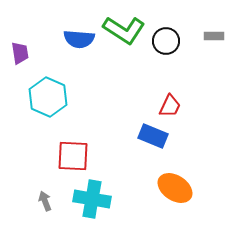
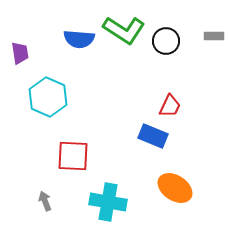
cyan cross: moved 16 px right, 3 px down
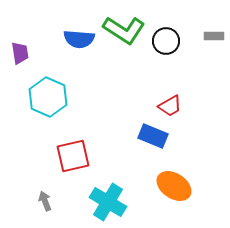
red trapezoid: rotated 35 degrees clockwise
red square: rotated 16 degrees counterclockwise
orange ellipse: moved 1 px left, 2 px up
cyan cross: rotated 21 degrees clockwise
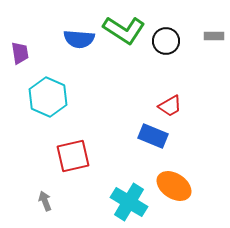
cyan cross: moved 21 px right
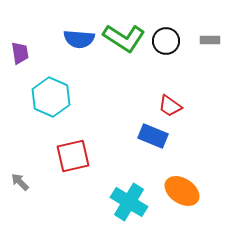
green L-shape: moved 8 px down
gray rectangle: moved 4 px left, 4 px down
cyan hexagon: moved 3 px right
red trapezoid: rotated 65 degrees clockwise
orange ellipse: moved 8 px right, 5 px down
gray arrow: moved 25 px left, 19 px up; rotated 24 degrees counterclockwise
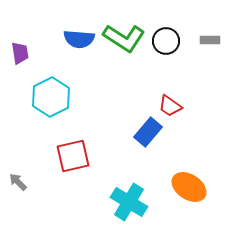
cyan hexagon: rotated 9 degrees clockwise
blue rectangle: moved 5 px left, 4 px up; rotated 72 degrees counterclockwise
gray arrow: moved 2 px left
orange ellipse: moved 7 px right, 4 px up
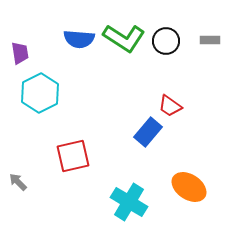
cyan hexagon: moved 11 px left, 4 px up
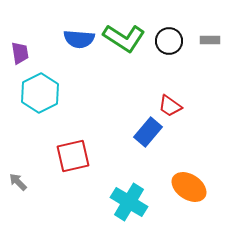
black circle: moved 3 px right
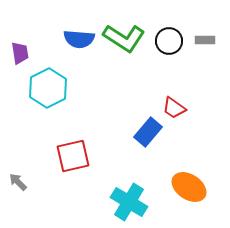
gray rectangle: moved 5 px left
cyan hexagon: moved 8 px right, 5 px up
red trapezoid: moved 4 px right, 2 px down
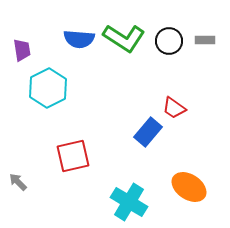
purple trapezoid: moved 2 px right, 3 px up
